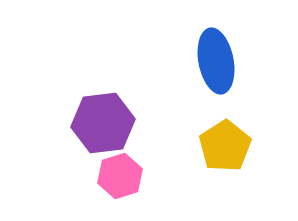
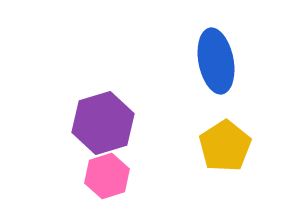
purple hexagon: rotated 10 degrees counterclockwise
pink hexagon: moved 13 px left
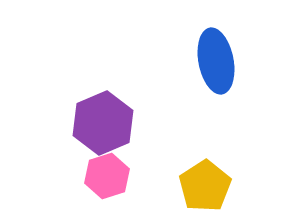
purple hexagon: rotated 6 degrees counterclockwise
yellow pentagon: moved 20 px left, 40 px down
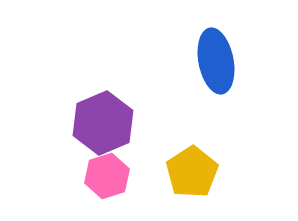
yellow pentagon: moved 13 px left, 14 px up
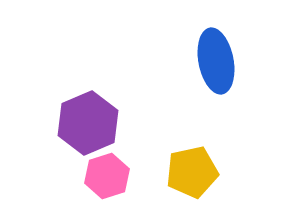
purple hexagon: moved 15 px left
yellow pentagon: rotated 21 degrees clockwise
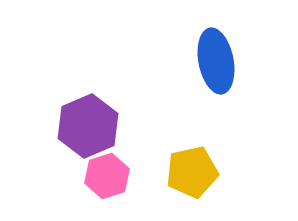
purple hexagon: moved 3 px down
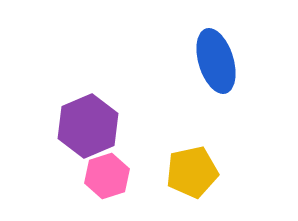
blue ellipse: rotated 6 degrees counterclockwise
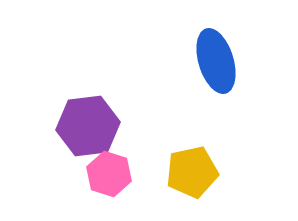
purple hexagon: rotated 16 degrees clockwise
pink hexagon: moved 2 px right, 2 px up; rotated 24 degrees counterclockwise
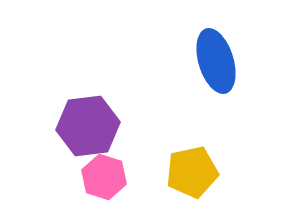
pink hexagon: moved 5 px left, 3 px down
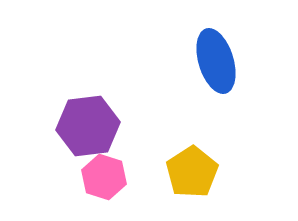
yellow pentagon: rotated 21 degrees counterclockwise
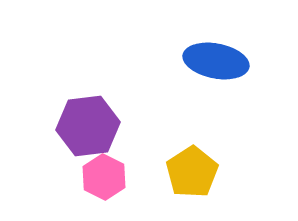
blue ellipse: rotated 62 degrees counterclockwise
pink hexagon: rotated 9 degrees clockwise
